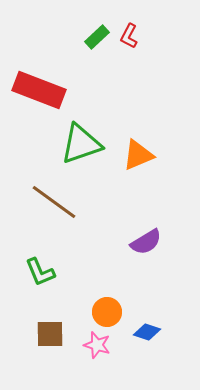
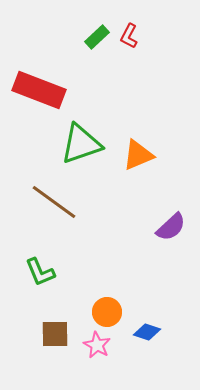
purple semicircle: moved 25 px right, 15 px up; rotated 12 degrees counterclockwise
brown square: moved 5 px right
pink star: rotated 12 degrees clockwise
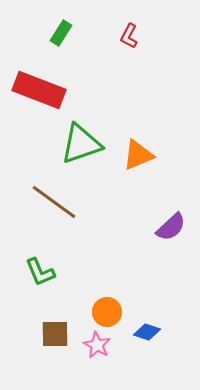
green rectangle: moved 36 px left, 4 px up; rotated 15 degrees counterclockwise
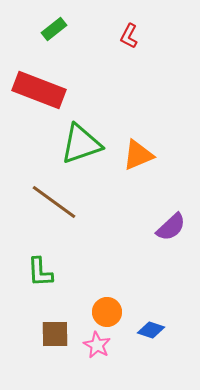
green rectangle: moved 7 px left, 4 px up; rotated 20 degrees clockwise
green L-shape: rotated 20 degrees clockwise
blue diamond: moved 4 px right, 2 px up
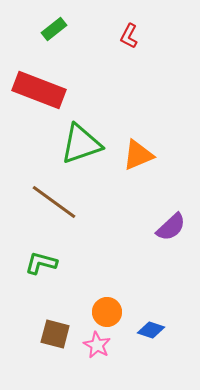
green L-shape: moved 1 px right, 9 px up; rotated 108 degrees clockwise
brown square: rotated 16 degrees clockwise
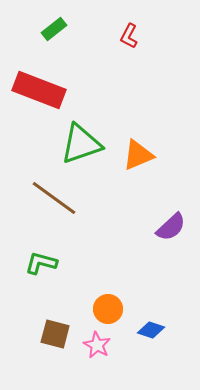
brown line: moved 4 px up
orange circle: moved 1 px right, 3 px up
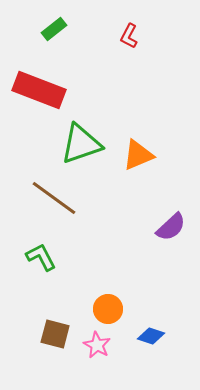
green L-shape: moved 6 px up; rotated 48 degrees clockwise
blue diamond: moved 6 px down
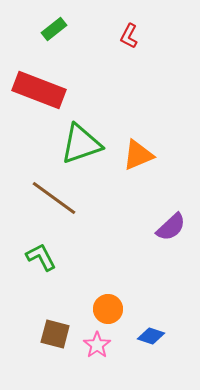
pink star: rotated 8 degrees clockwise
